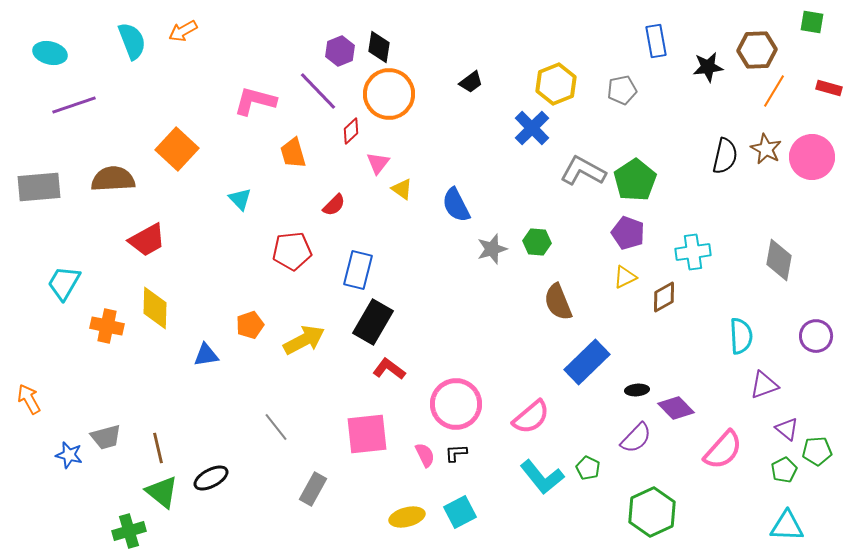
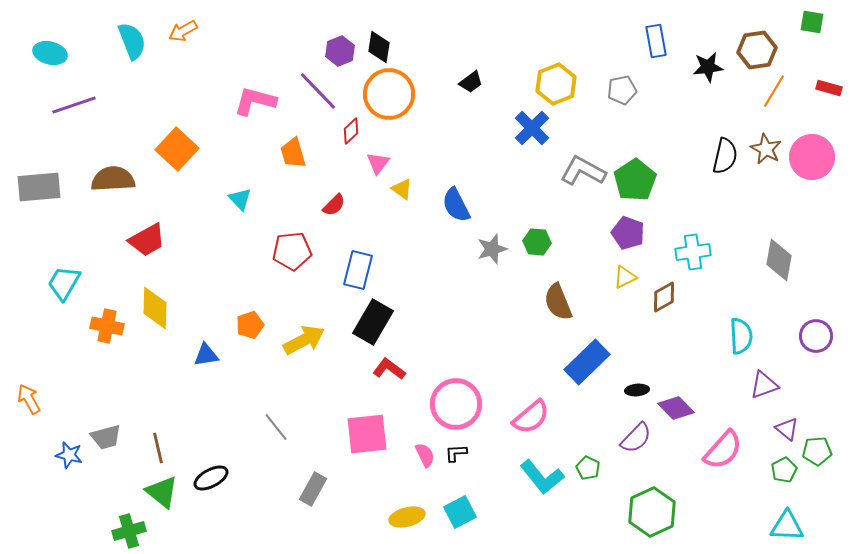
brown hexagon at (757, 50): rotated 6 degrees counterclockwise
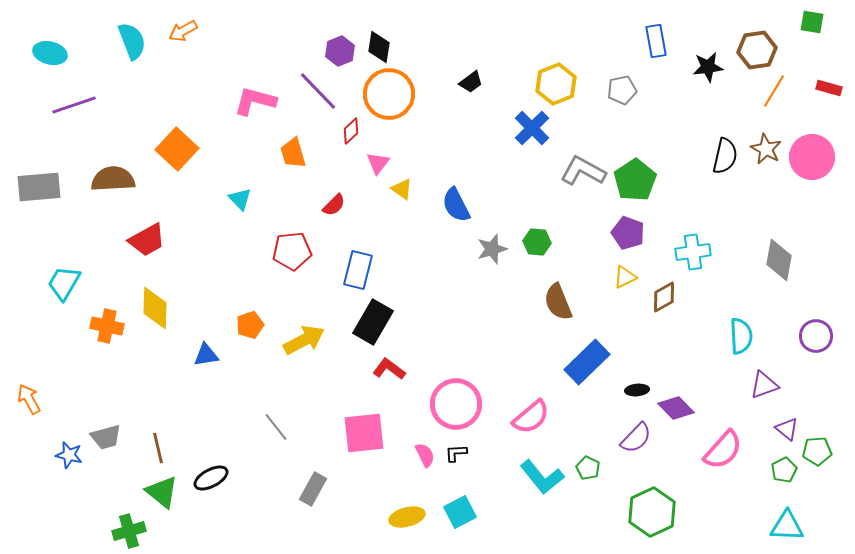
pink square at (367, 434): moved 3 px left, 1 px up
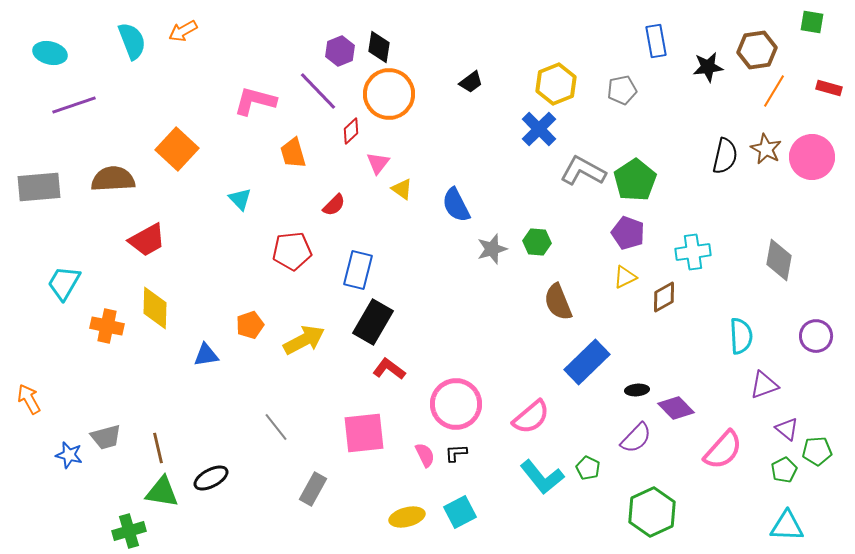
blue cross at (532, 128): moved 7 px right, 1 px down
green triangle at (162, 492): rotated 30 degrees counterclockwise
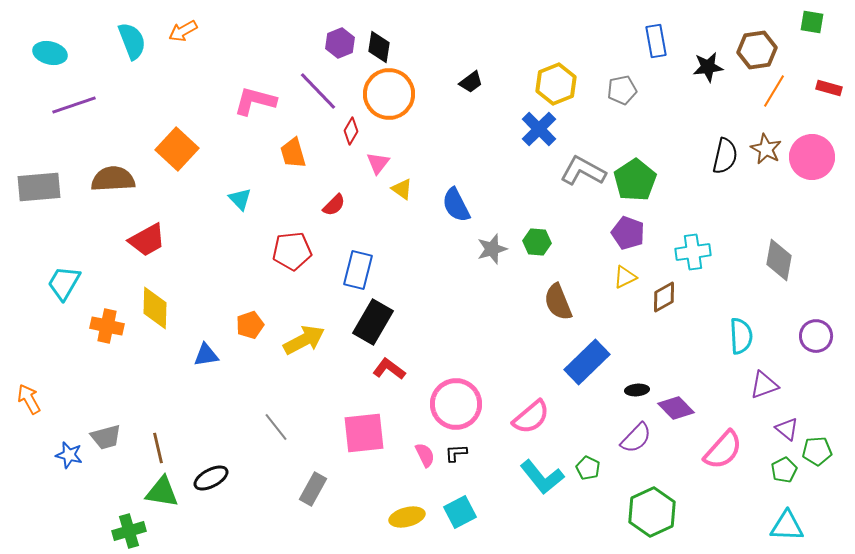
purple hexagon at (340, 51): moved 8 px up
red diamond at (351, 131): rotated 16 degrees counterclockwise
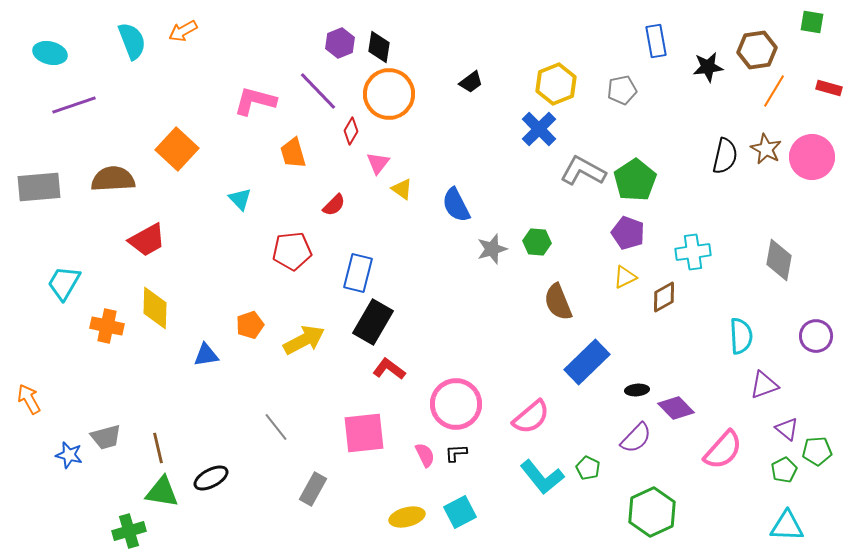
blue rectangle at (358, 270): moved 3 px down
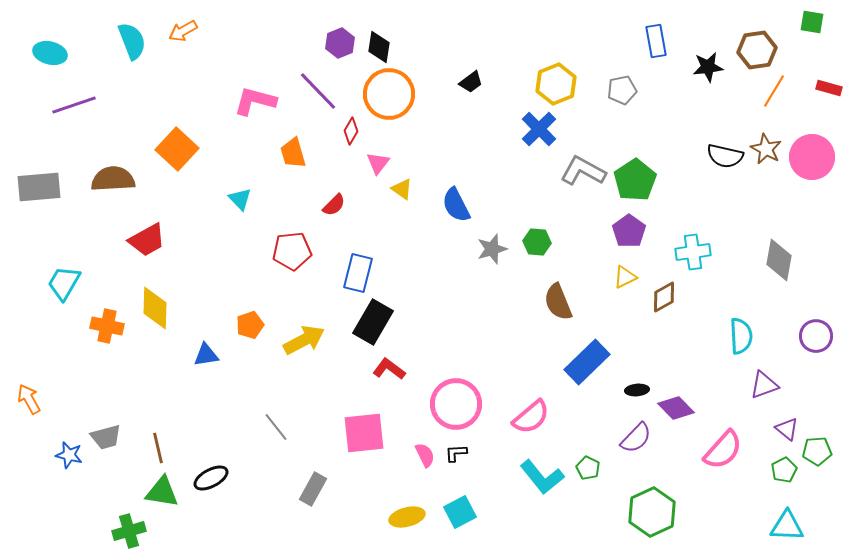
black semicircle at (725, 156): rotated 90 degrees clockwise
purple pentagon at (628, 233): moved 1 px right, 2 px up; rotated 16 degrees clockwise
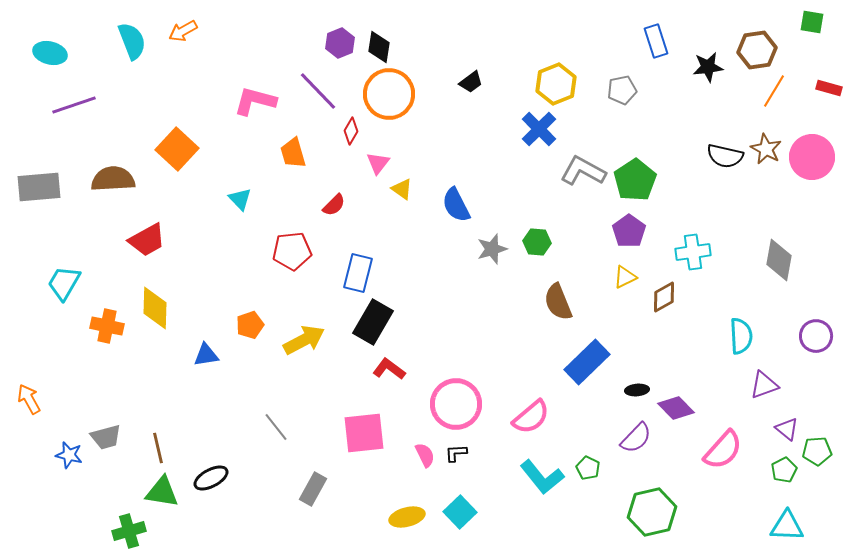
blue rectangle at (656, 41): rotated 8 degrees counterclockwise
cyan square at (460, 512): rotated 16 degrees counterclockwise
green hexagon at (652, 512): rotated 12 degrees clockwise
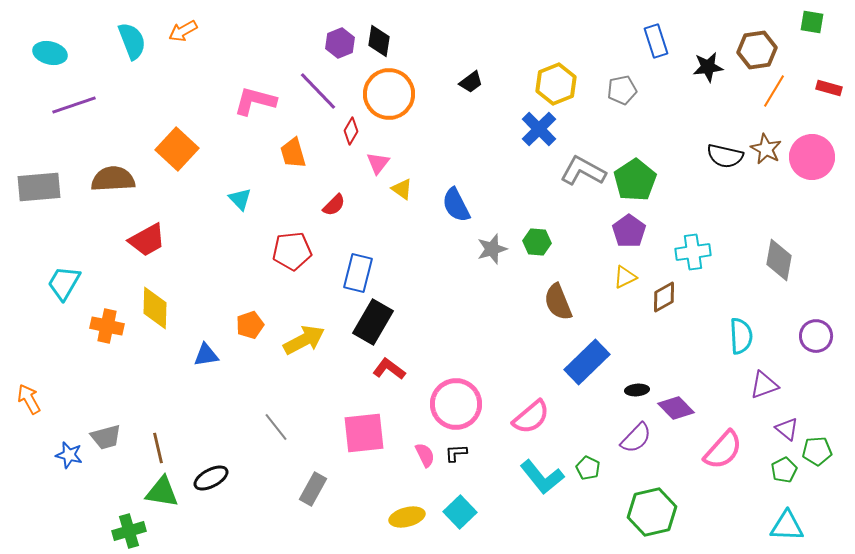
black diamond at (379, 47): moved 6 px up
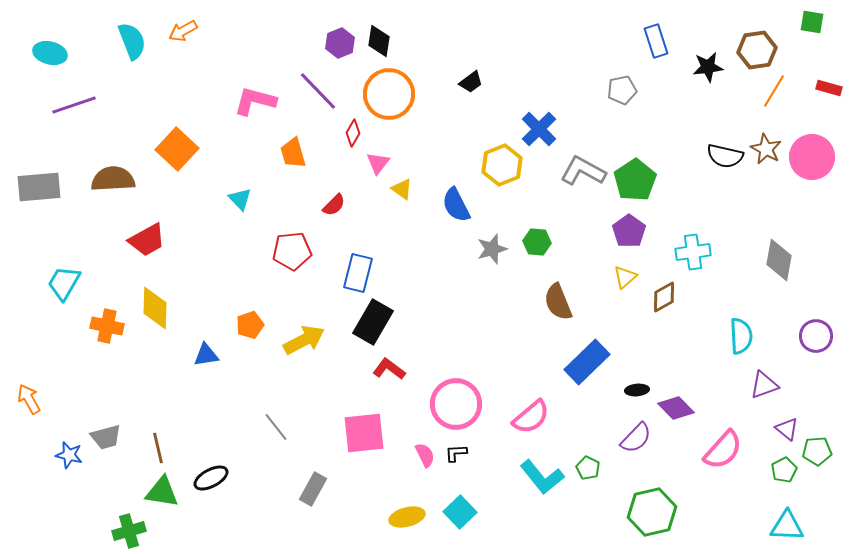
yellow hexagon at (556, 84): moved 54 px left, 81 px down
red diamond at (351, 131): moved 2 px right, 2 px down
yellow triangle at (625, 277): rotated 15 degrees counterclockwise
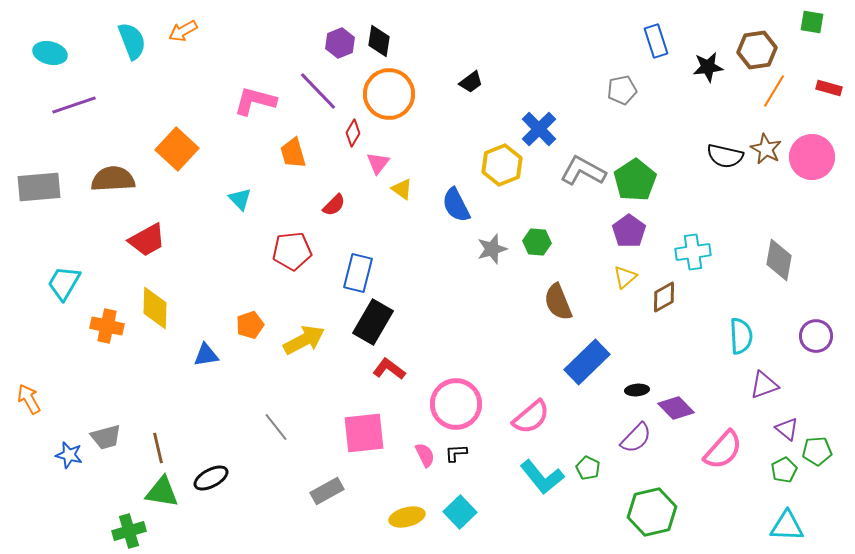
gray rectangle at (313, 489): moved 14 px right, 2 px down; rotated 32 degrees clockwise
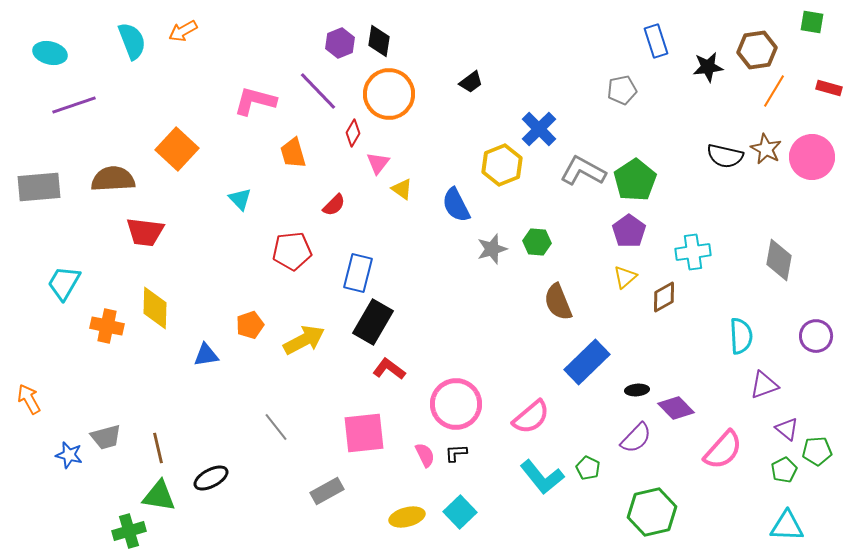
red trapezoid at (147, 240): moved 2 px left, 8 px up; rotated 36 degrees clockwise
green triangle at (162, 492): moved 3 px left, 4 px down
